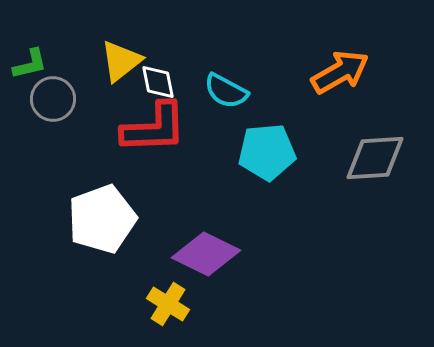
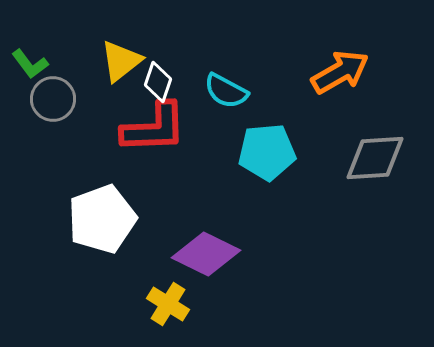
green L-shape: rotated 66 degrees clockwise
white diamond: rotated 30 degrees clockwise
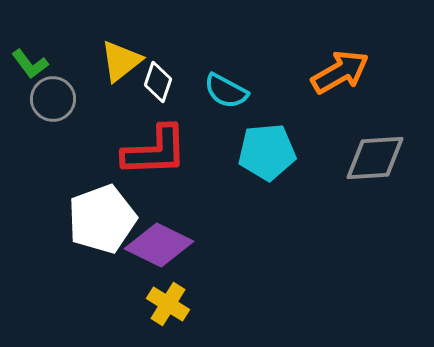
red L-shape: moved 1 px right, 23 px down
purple diamond: moved 47 px left, 9 px up
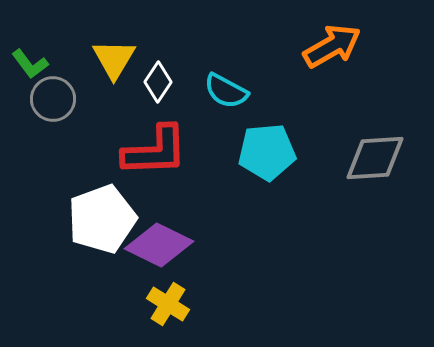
yellow triangle: moved 7 px left, 2 px up; rotated 21 degrees counterclockwise
orange arrow: moved 8 px left, 26 px up
white diamond: rotated 15 degrees clockwise
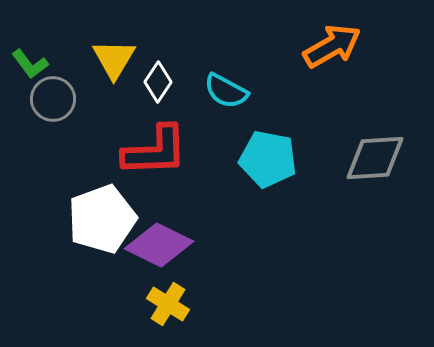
cyan pentagon: moved 1 px right, 7 px down; rotated 16 degrees clockwise
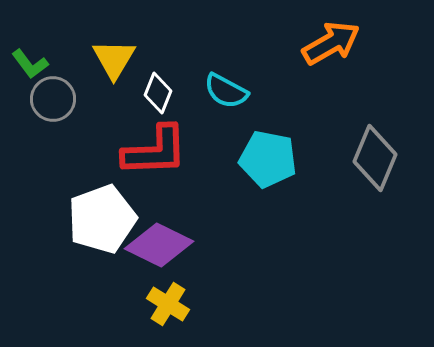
orange arrow: moved 1 px left, 3 px up
white diamond: moved 11 px down; rotated 12 degrees counterclockwise
gray diamond: rotated 64 degrees counterclockwise
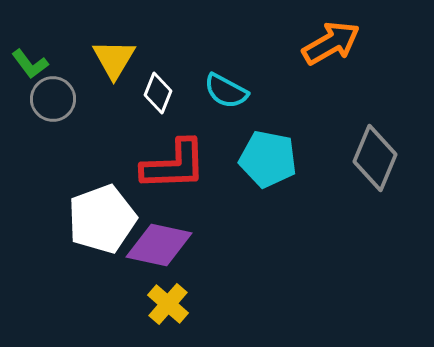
red L-shape: moved 19 px right, 14 px down
purple diamond: rotated 14 degrees counterclockwise
yellow cross: rotated 9 degrees clockwise
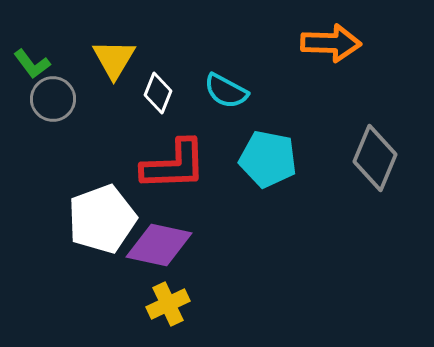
orange arrow: rotated 32 degrees clockwise
green L-shape: moved 2 px right
yellow cross: rotated 24 degrees clockwise
